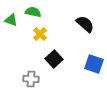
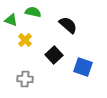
black semicircle: moved 17 px left, 1 px down
yellow cross: moved 15 px left, 6 px down
black square: moved 4 px up
blue square: moved 11 px left, 3 px down
gray cross: moved 6 px left
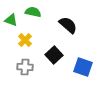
gray cross: moved 12 px up
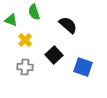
green semicircle: moved 1 px right; rotated 119 degrees counterclockwise
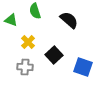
green semicircle: moved 1 px right, 1 px up
black semicircle: moved 1 px right, 5 px up
yellow cross: moved 3 px right, 2 px down
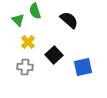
green triangle: moved 7 px right; rotated 24 degrees clockwise
blue square: rotated 30 degrees counterclockwise
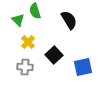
black semicircle: rotated 18 degrees clockwise
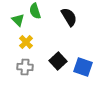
black semicircle: moved 3 px up
yellow cross: moved 2 px left
black square: moved 4 px right, 6 px down
blue square: rotated 30 degrees clockwise
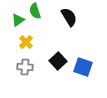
green triangle: rotated 40 degrees clockwise
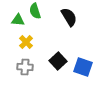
green triangle: rotated 40 degrees clockwise
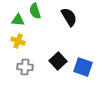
yellow cross: moved 8 px left, 1 px up; rotated 24 degrees counterclockwise
